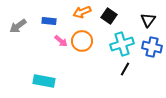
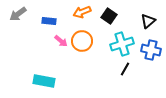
black triangle: moved 1 px down; rotated 14 degrees clockwise
gray arrow: moved 12 px up
blue cross: moved 1 px left, 3 px down
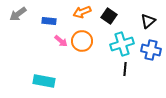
black line: rotated 24 degrees counterclockwise
